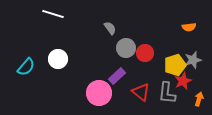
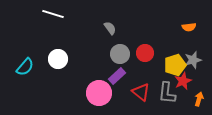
gray circle: moved 6 px left, 6 px down
cyan semicircle: moved 1 px left
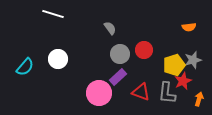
red circle: moved 1 px left, 3 px up
yellow pentagon: moved 1 px left
purple rectangle: moved 1 px right, 1 px down
red triangle: rotated 18 degrees counterclockwise
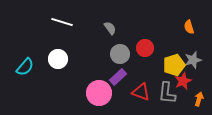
white line: moved 9 px right, 8 px down
orange semicircle: rotated 80 degrees clockwise
red circle: moved 1 px right, 2 px up
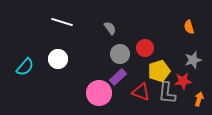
yellow pentagon: moved 15 px left, 6 px down
red star: rotated 18 degrees clockwise
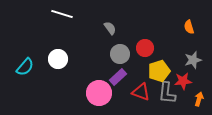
white line: moved 8 px up
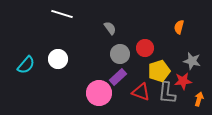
orange semicircle: moved 10 px left; rotated 32 degrees clockwise
gray star: moved 1 px left, 1 px down; rotated 30 degrees clockwise
cyan semicircle: moved 1 px right, 2 px up
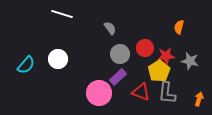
gray star: moved 2 px left
yellow pentagon: rotated 15 degrees counterclockwise
red star: moved 17 px left, 25 px up
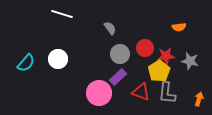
orange semicircle: rotated 112 degrees counterclockwise
cyan semicircle: moved 2 px up
